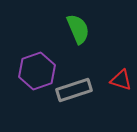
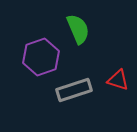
purple hexagon: moved 4 px right, 14 px up
red triangle: moved 3 px left
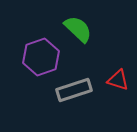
green semicircle: rotated 24 degrees counterclockwise
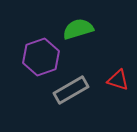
green semicircle: rotated 60 degrees counterclockwise
gray rectangle: moved 3 px left; rotated 12 degrees counterclockwise
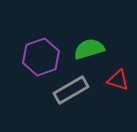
green semicircle: moved 11 px right, 20 px down
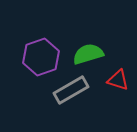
green semicircle: moved 1 px left, 5 px down
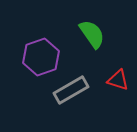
green semicircle: moved 4 px right, 20 px up; rotated 72 degrees clockwise
